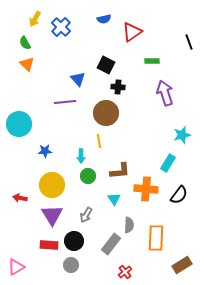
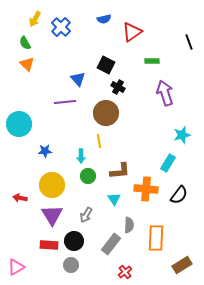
black cross: rotated 24 degrees clockwise
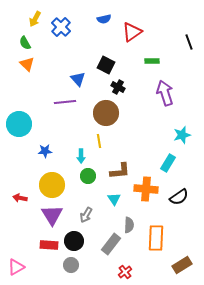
black semicircle: moved 2 px down; rotated 18 degrees clockwise
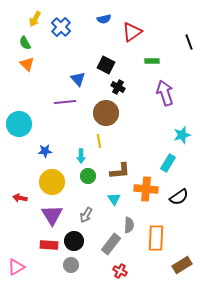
yellow circle: moved 3 px up
red cross: moved 5 px left, 1 px up; rotated 24 degrees counterclockwise
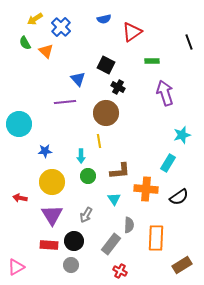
yellow arrow: rotated 28 degrees clockwise
orange triangle: moved 19 px right, 13 px up
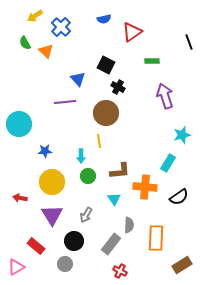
yellow arrow: moved 3 px up
purple arrow: moved 3 px down
orange cross: moved 1 px left, 2 px up
red rectangle: moved 13 px left, 1 px down; rotated 36 degrees clockwise
gray circle: moved 6 px left, 1 px up
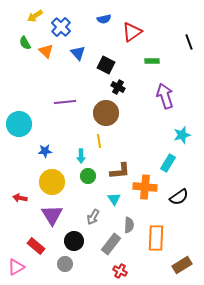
blue triangle: moved 26 px up
gray arrow: moved 7 px right, 2 px down
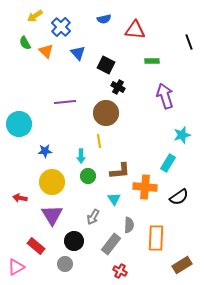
red triangle: moved 3 px right, 2 px up; rotated 40 degrees clockwise
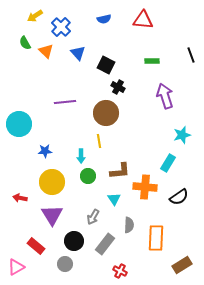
red triangle: moved 8 px right, 10 px up
black line: moved 2 px right, 13 px down
gray rectangle: moved 6 px left
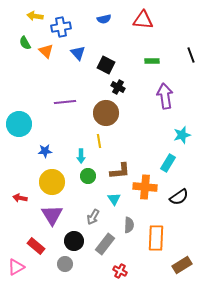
yellow arrow: rotated 42 degrees clockwise
blue cross: rotated 36 degrees clockwise
purple arrow: rotated 10 degrees clockwise
